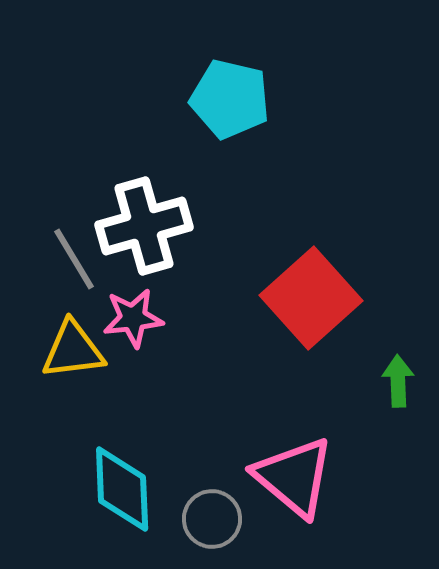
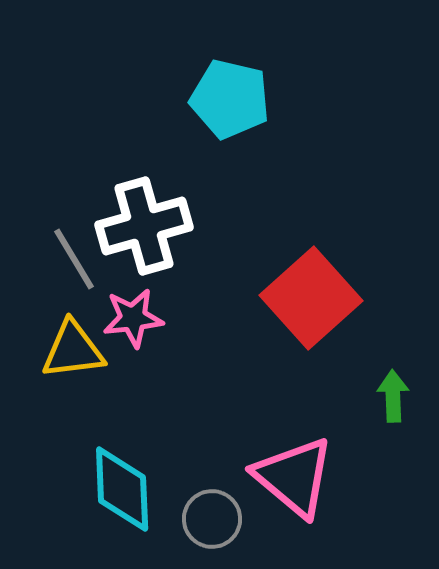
green arrow: moved 5 px left, 15 px down
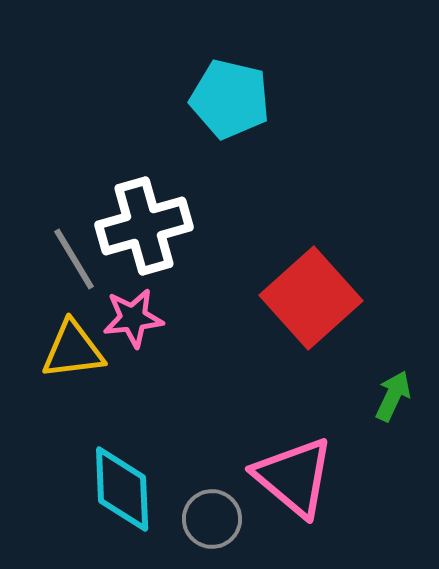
green arrow: rotated 27 degrees clockwise
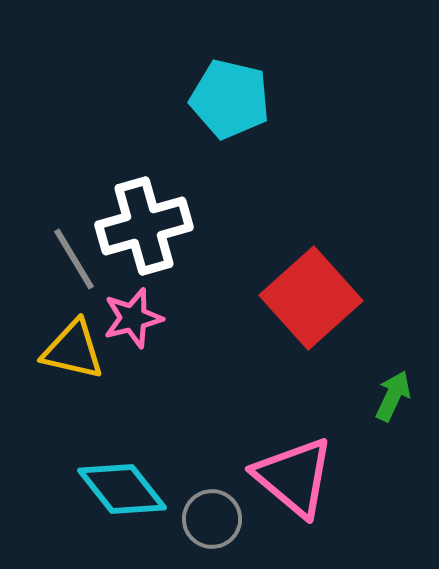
pink star: rotated 8 degrees counterclockwise
yellow triangle: rotated 20 degrees clockwise
cyan diamond: rotated 36 degrees counterclockwise
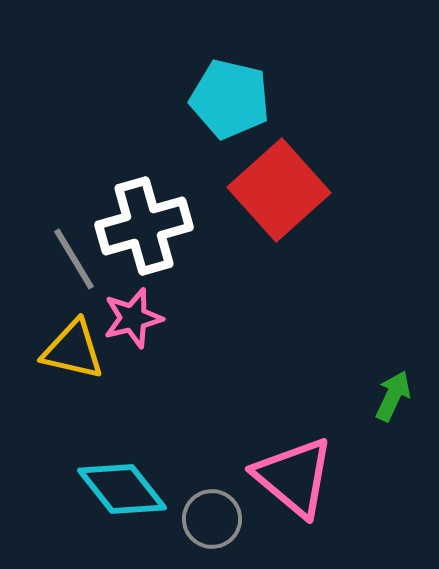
red square: moved 32 px left, 108 px up
